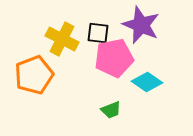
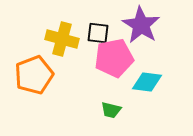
purple star: rotated 9 degrees clockwise
yellow cross: rotated 12 degrees counterclockwise
cyan diamond: rotated 28 degrees counterclockwise
green trapezoid: rotated 35 degrees clockwise
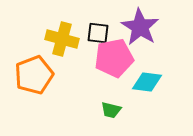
purple star: moved 1 px left, 2 px down
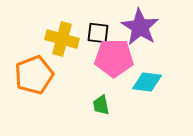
pink pentagon: rotated 12 degrees clockwise
green trapezoid: moved 10 px left, 5 px up; rotated 65 degrees clockwise
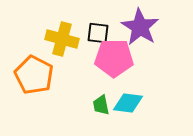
orange pentagon: rotated 24 degrees counterclockwise
cyan diamond: moved 19 px left, 21 px down
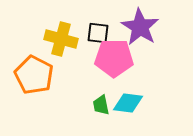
yellow cross: moved 1 px left
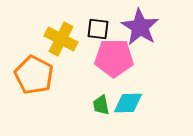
black square: moved 4 px up
yellow cross: rotated 12 degrees clockwise
cyan diamond: rotated 8 degrees counterclockwise
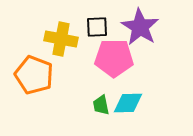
black square: moved 1 px left, 2 px up; rotated 10 degrees counterclockwise
yellow cross: rotated 16 degrees counterclockwise
orange pentagon: rotated 6 degrees counterclockwise
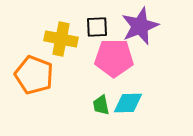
purple star: moved 1 px up; rotated 18 degrees clockwise
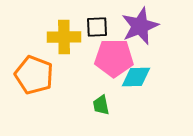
yellow cross: moved 3 px right, 2 px up; rotated 12 degrees counterclockwise
cyan diamond: moved 8 px right, 26 px up
